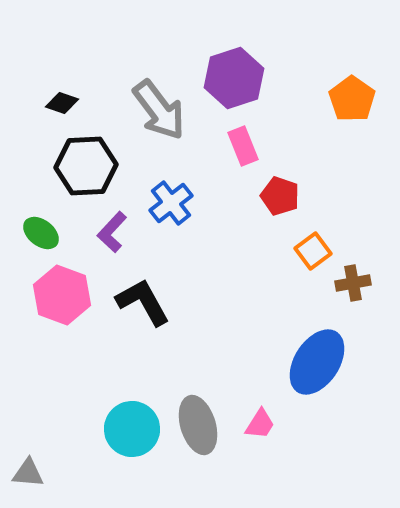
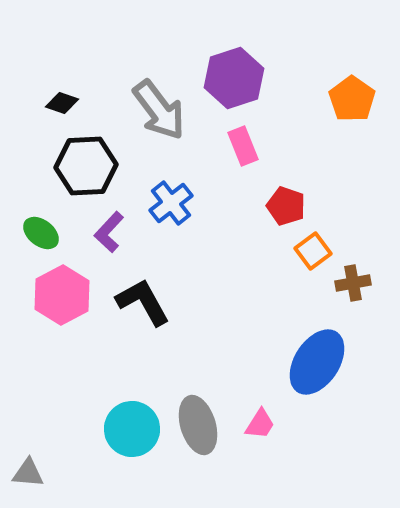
red pentagon: moved 6 px right, 10 px down
purple L-shape: moved 3 px left
pink hexagon: rotated 12 degrees clockwise
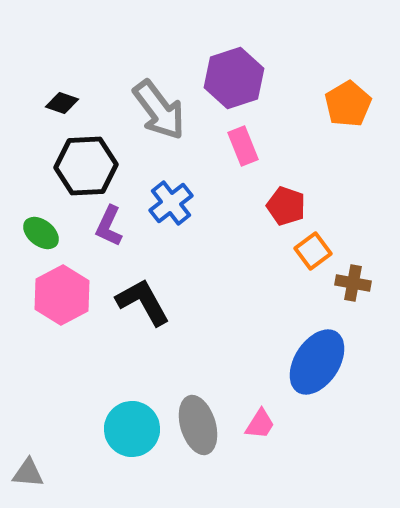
orange pentagon: moved 4 px left, 5 px down; rotated 6 degrees clockwise
purple L-shape: moved 6 px up; rotated 18 degrees counterclockwise
brown cross: rotated 20 degrees clockwise
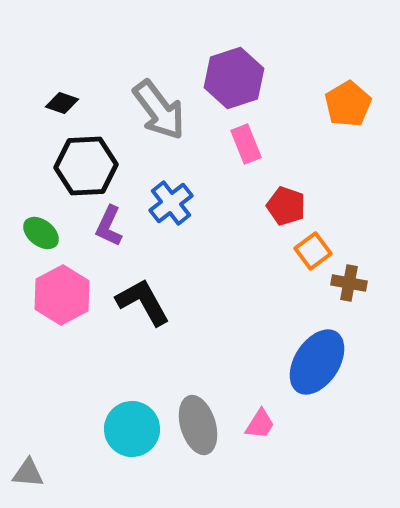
pink rectangle: moved 3 px right, 2 px up
brown cross: moved 4 px left
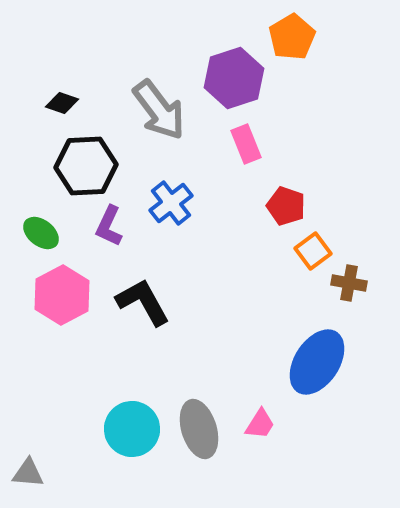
orange pentagon: moved 56 px left, 67 px up
gray ellipse: moved 1 px right, 4 px down
